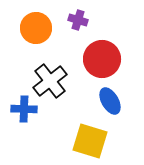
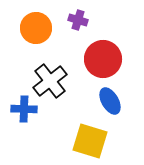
red circle: moved 1 px right
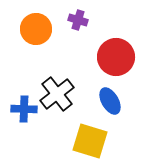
orange circle: moved 1 px down
red circle: moved 13 px right, 2 px up
black cross: moved 7 px right, 13 px down
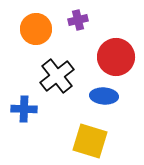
purple cross: rotated 30 degrees counterclockwise
black cross: moved 18 px up
blue ellipse: moved 6 px left, 5 px up; rotated 56 degrees counterclockwise
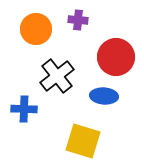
purple cross: rotated 18 degrees clockwise
yellow square: moved 7 px left
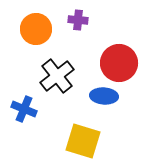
red circle: moved 3 px right, 6 px down
blue cross: rotated 20 degrees clockwise
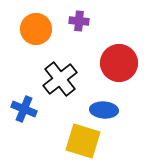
purple cross: moved 1 px right, 1 px down
black cross: moved 3 px right, 3 px down
blue ellipse: moved 14 px down
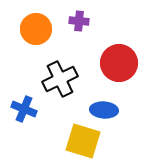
black cross: rotated 12 degrees clockwise
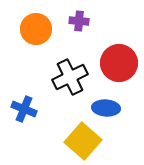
black cross: moved 10 px right, 2 px up
blue ellipse: moved 2 px right, 2 px up
yellow square: rotated 24 degrees clockwise
